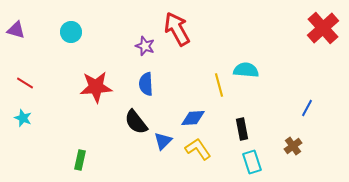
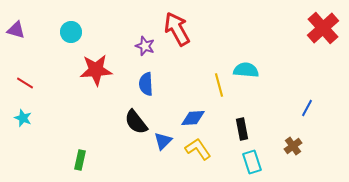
red star: moved 17 px up
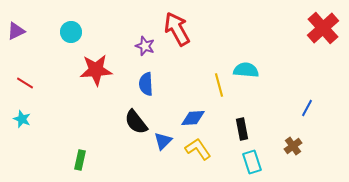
purple triangle: moved 1 px down; rotated 42 degrees counterclockwise
cyan star: moved 1 px left, 1 px down
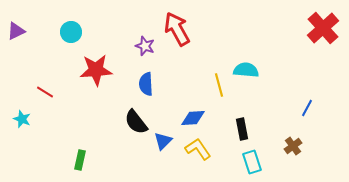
red line: moved 20 px right, 9 px down
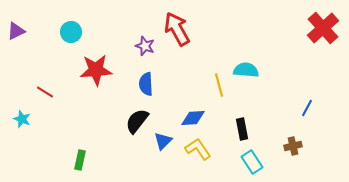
black semicircle: moved 1 px right, 1 px up; rotated 76 degrees clockwise
brown cross: rotated 24 degrees clockwise
cyan rectangle: rotated 15 degrees counterclockwise
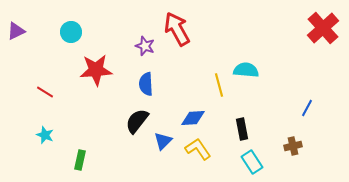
cyan star: moved 23 px right, 16 px down
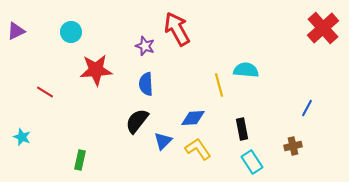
cyan star: moved 23 px left, 2 px down
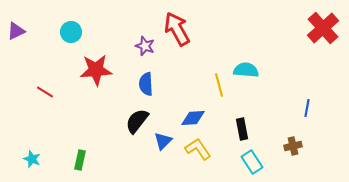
blue line: rotated 18 degrees counterclockwise
cyan star: moved 10 px right, 22 px down
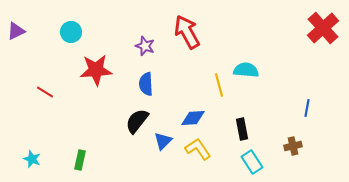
red arrow: moved 10 px right, 3 px down
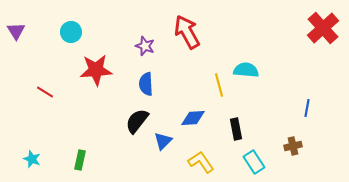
purple triangle: rotated 36 degrees counterclockwise
black rectangle: moved 6 px left
yellow L-shape: moved 3 px right, 13 px down
cyan rectangle: moved 2 px right
